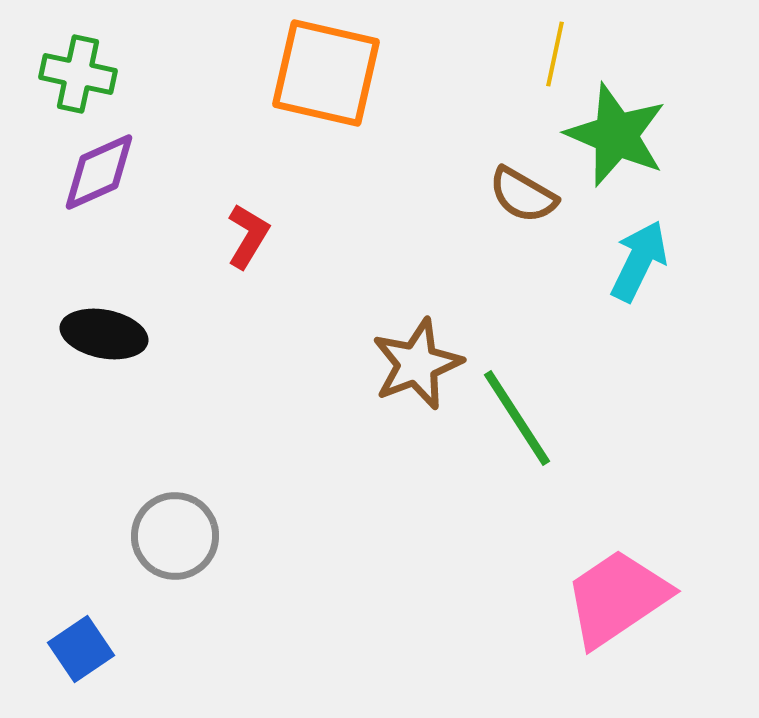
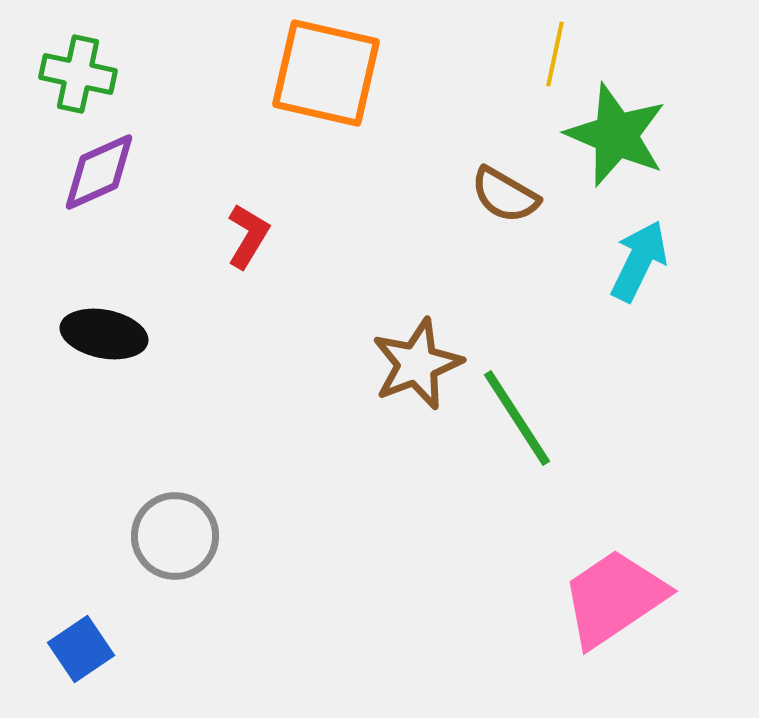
brown semicircle: moved 18 px left
pink trapezoid: moved 3 px left
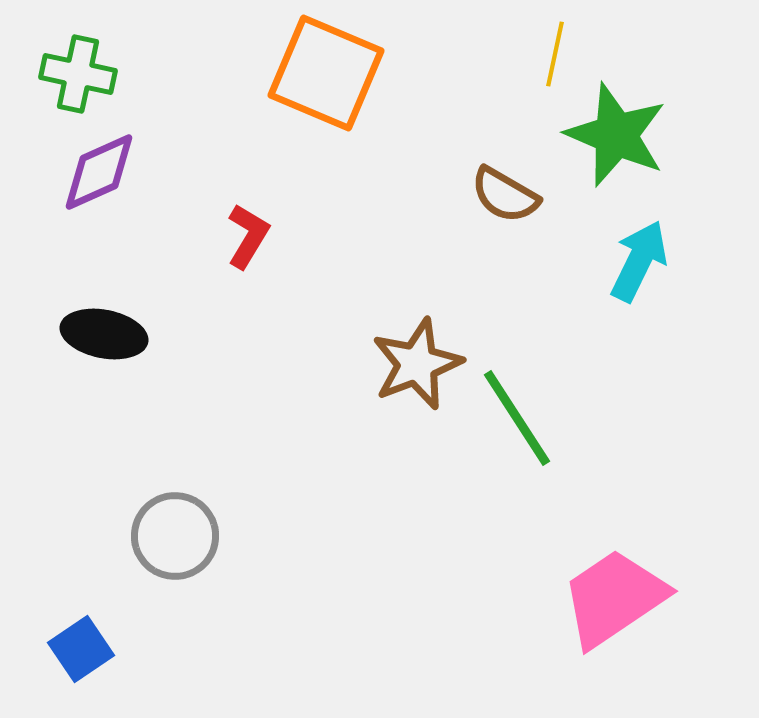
orange square: rotated 10 degrees clockwise
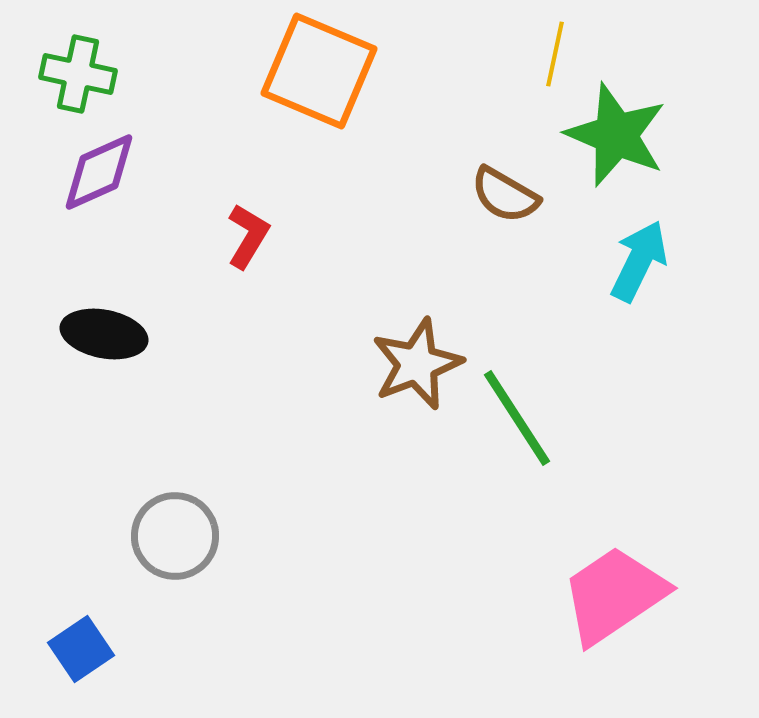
orange square: moved 7 px left, 2 px up
pink trapezoid: moved 3 px up
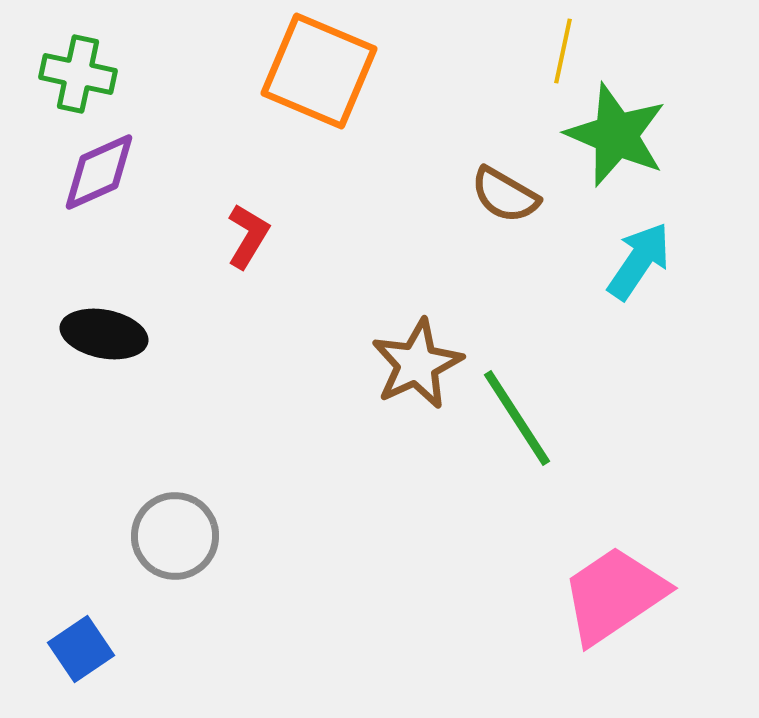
yellow line: moved 8 px right, 3 px up
cyan arrow: rotated 8 degrees clockwise
brown star: rotated 4 degrees counterclockwise
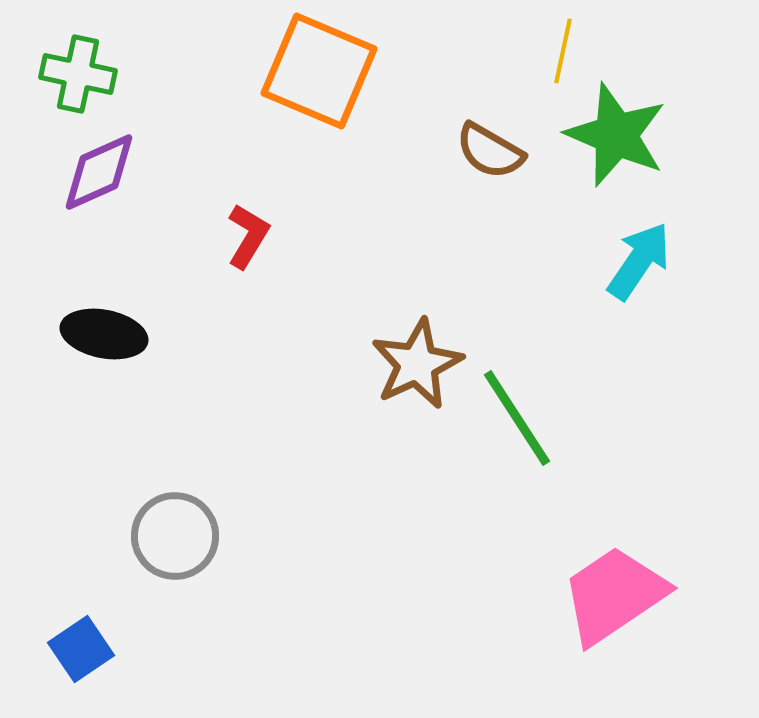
brown semicircle: moved 15 px left, 44 px up
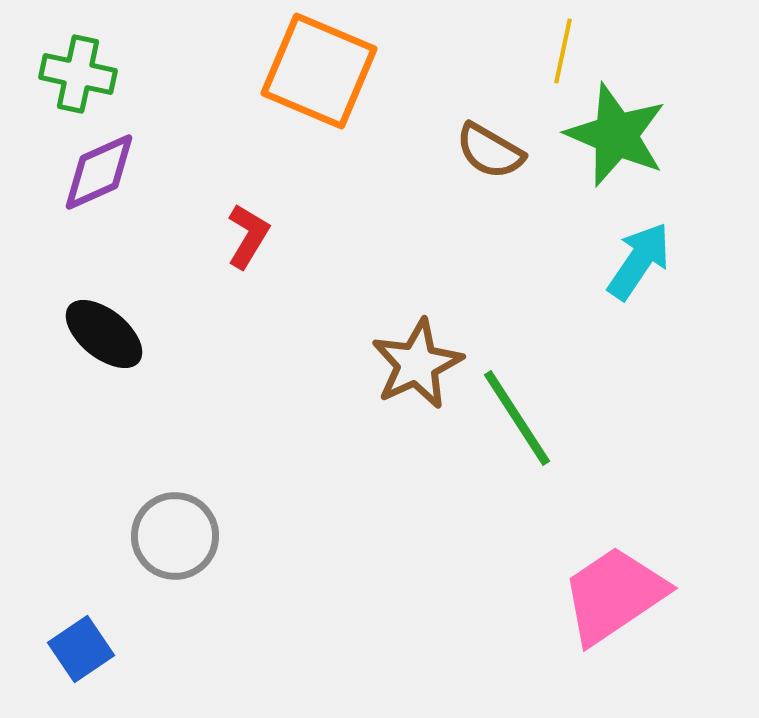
black ellipse: rotated 28 degrees clockwise
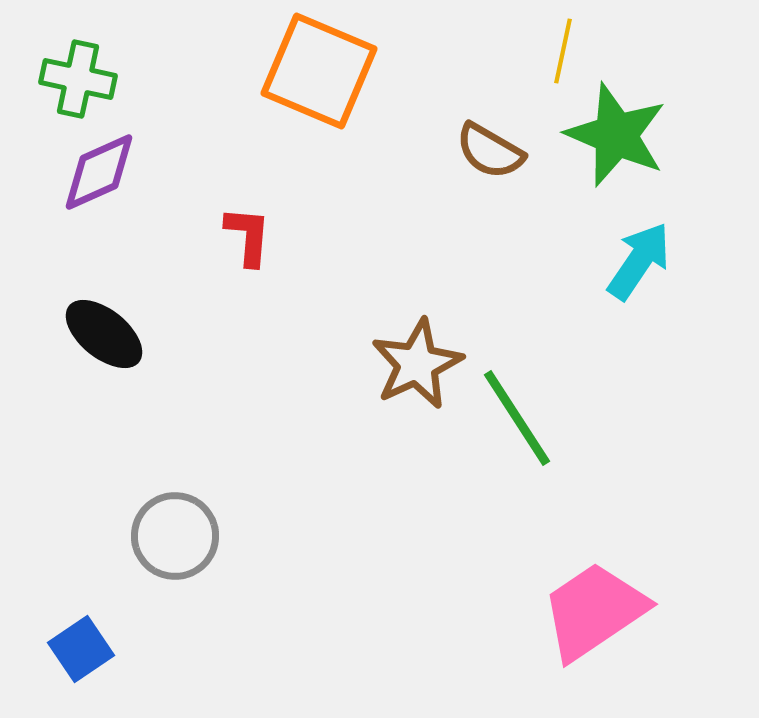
green cross: moved 5 px down
red L-shape: rotated 26 degrees counterclockwise
pink trapezoid: moved 20 px left, 16 px down
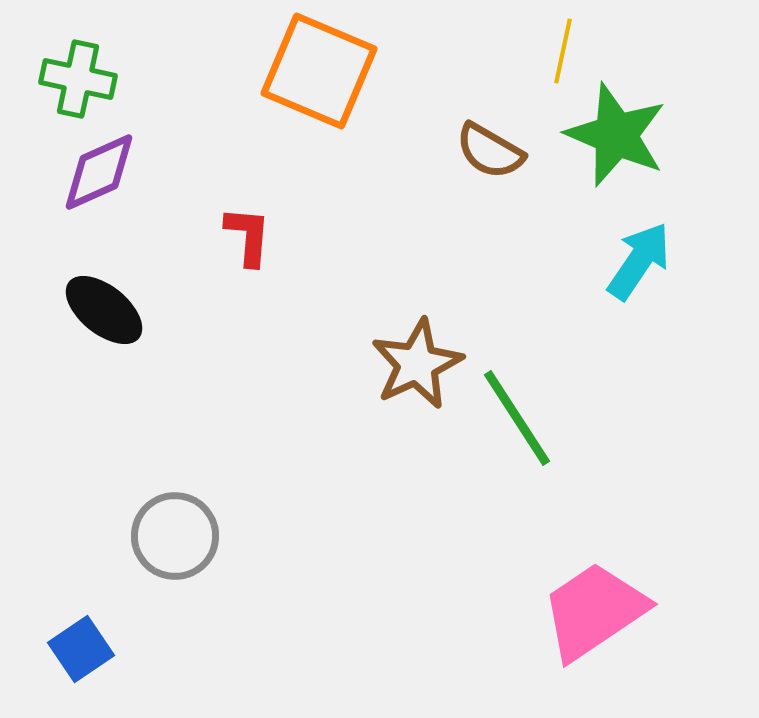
black ellipse: moved 24 px up
